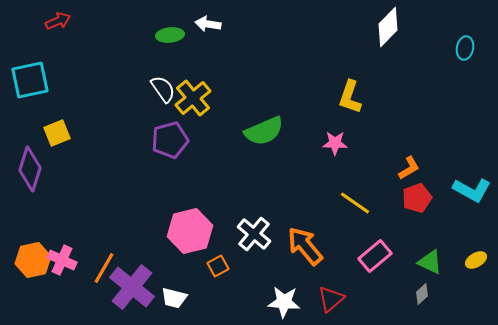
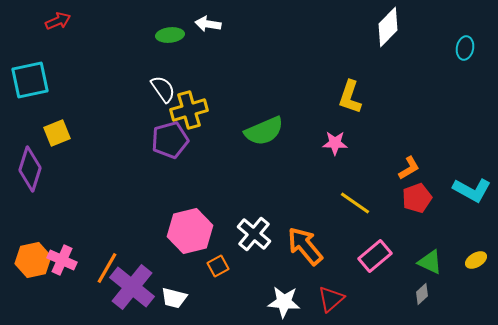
yellow cross: moved 4 px left, 12 px down; rotated 24 degrees clockwise
orange line: moved 3 px right
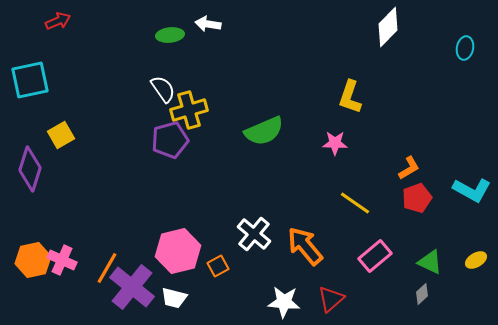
yellow square: moved 4 px right, 2 px down; rotated 8 degrees counterclockwise
pink hexagon: moved 12 px left, 20 px down
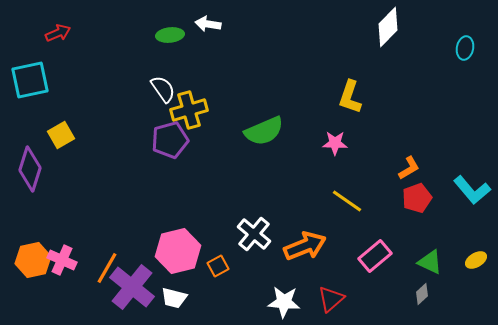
red arrow: moved 12 px down
cyan L-shape: rotated 21 degrees clockwise
yellow line: moved 8 px left, 2 px up
orange arrow: rotated 108 degrees clockwise
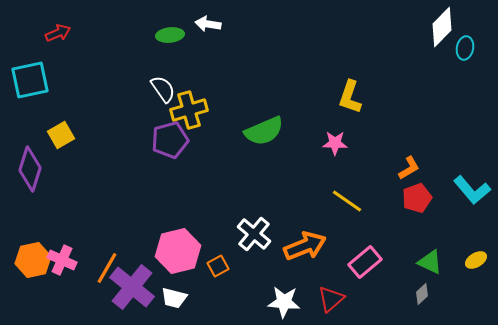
white diamond: moved 54 px right
pink rectangle: moved 10 px left, 6 px down
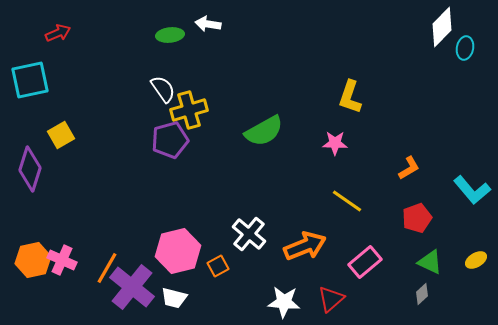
green semicircle: rotated 6 degrees counterclockwise
red pentagon: moved 20 px down
white cross: moved 5 px left
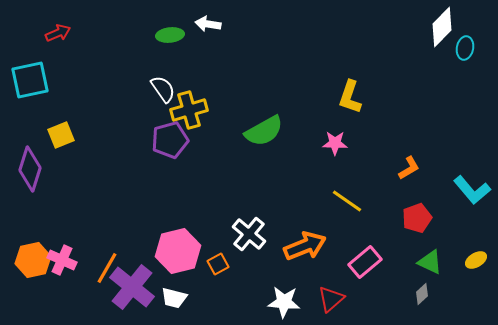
yellow square: rotated 8 degrees clockwise
orange square: moved 2 px up
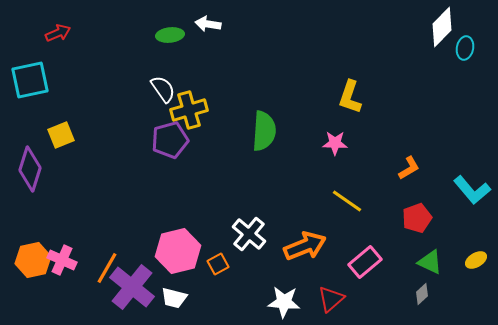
green semicircle: rotated 57 degrees counterclockwise
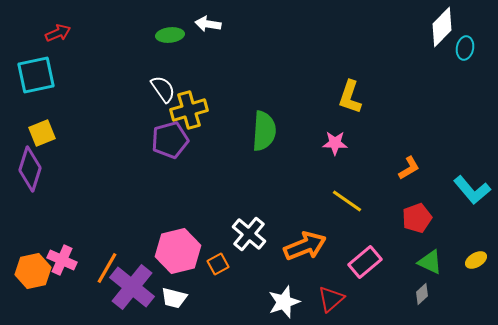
cyan square: moved 6 px right, 5 px up
yellow square: moved 19 px left, 2 px up
orange hexagon: moved 11 px down
white star: rotated 24 degrees counterclockwise
